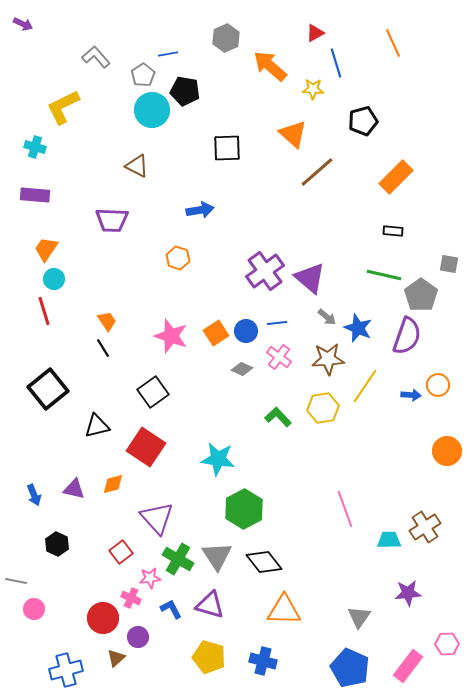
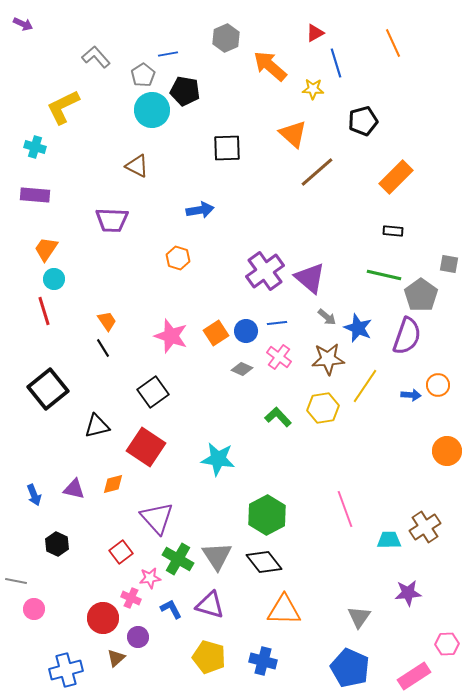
green hexagon at (244, 509): moved 23 px right, 6 px down
pink rectangle at (408, 666): moved 6 px right, 10 px down; rotated 20 degrees clockwise
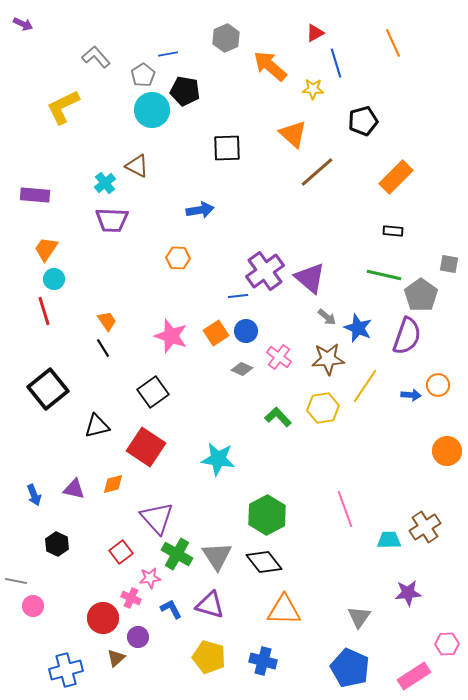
cyan cross at (35, 147): moved 70 px right, 36 px down; rotated 35 degrees clockwise
orange hexagon at (178, 258): rotated 15 degrees counterclockwise
blue line at (277, 323): moved 39 px left, 27 px up
green cross at (178, 559): moved 1 px left, 5 px up
pink circle at (34, 609): moved 1 px left, 3 px up
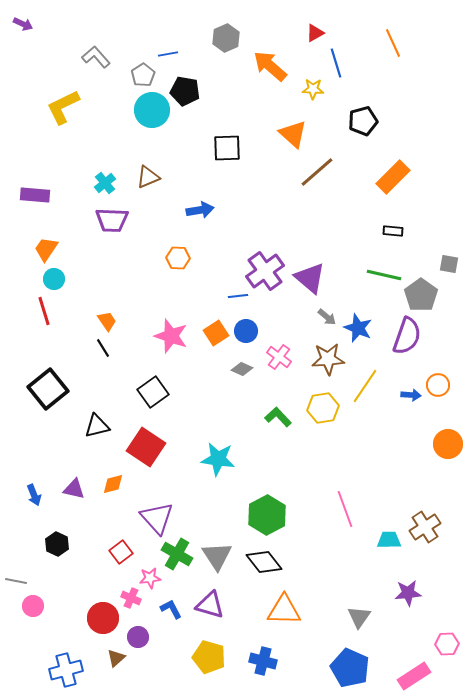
brown triangle at (137, 166): moved 11 px right, 11 px down; rotated 50 degrees counterclockwise
orange rectangle at (396, 177): moved 3 px left
orange circle at (447, 451): moved 1 px right, 7 px up
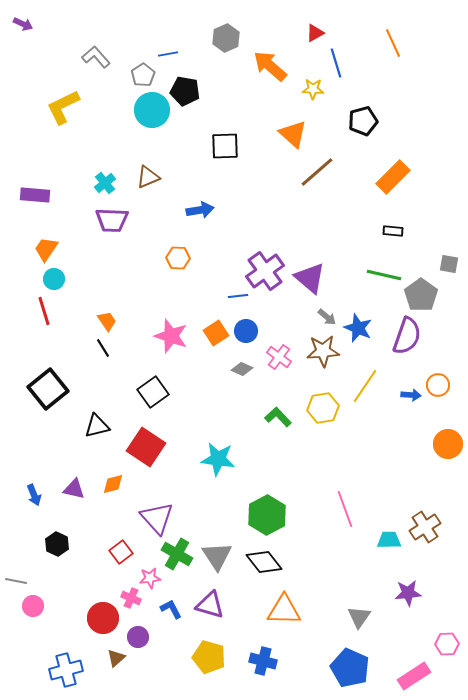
black square at (227, 148): moved 2 px left, 2 px up
brown star at (328, 359): moved 5 px left, 8 px up
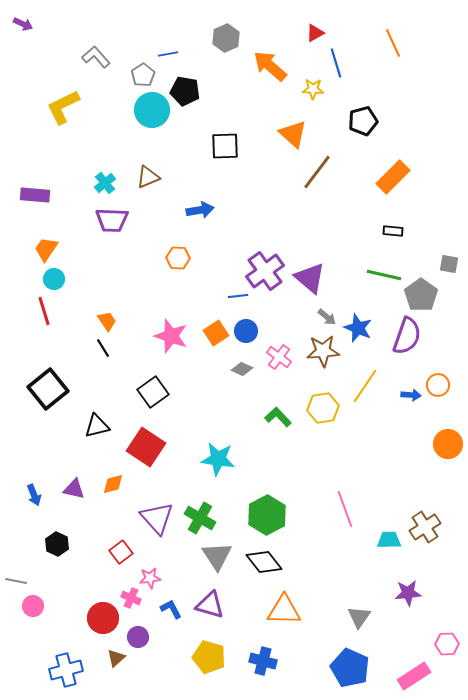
brown line at (317, 172): rotated 12 degrees counterclockwise
green cross at (177, 554): moved 23 px right, 36 px up
